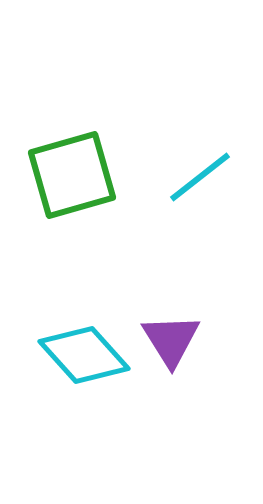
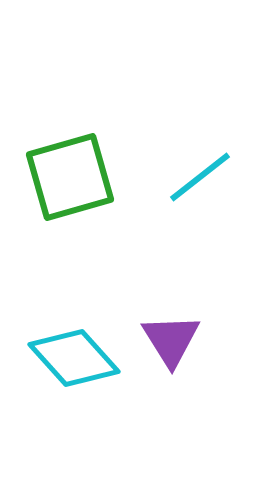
green square: moved 2 px left, 2 px down
cyan diamond: moved 10 px left, 3 px down
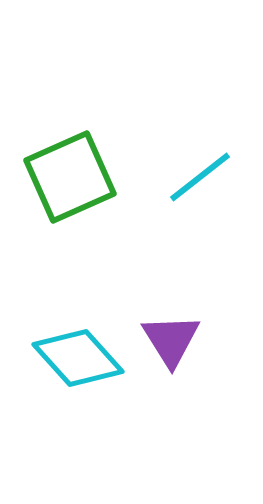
green square: rotated 8 degrees counterclockwise
cyan diamond: moved 4 px right
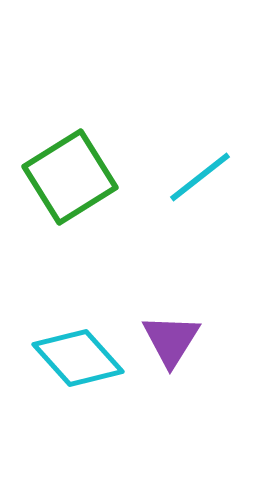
green square: rotated 8 degrees counterclockwise
purple triangle: rotated 4 degrees clockwise
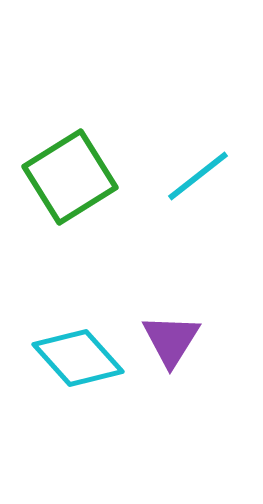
cyan line: moved 2 px left, 1 px up
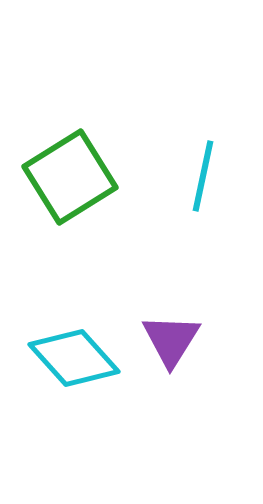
cyan line: moved 5 px right; rotated 40 degrees counterclockwise
cyan diamond: moved 4 px left
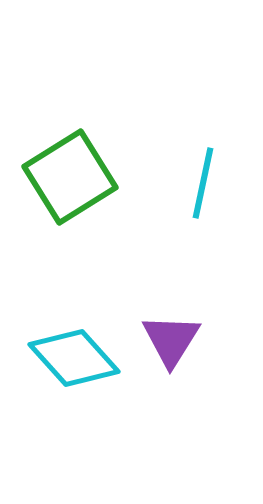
cyan line: moved 7 px down
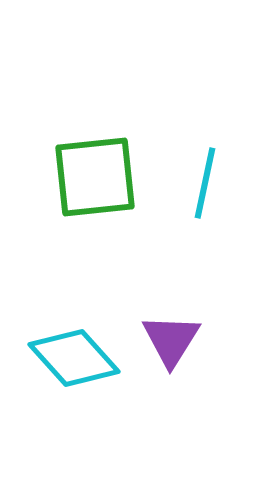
green square: moved 25 px right; rotated 26 degrees clockwise
cyan line: moved 2 px right
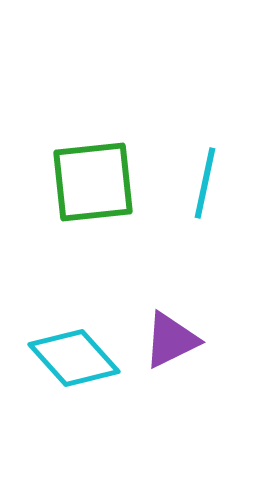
green square: moved 2 px left, 5 px down
purple triangle: rotated 32 degrees clockwise
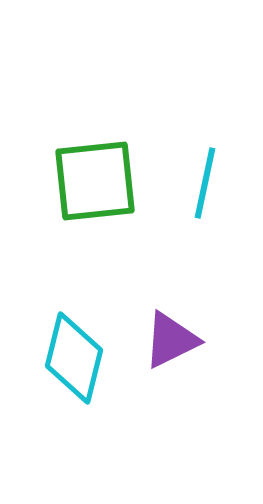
green square: moved 2 px right, 1 px up
cyan diamond: rotated 56 degrees clockwise
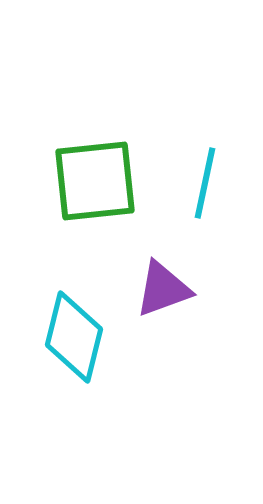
purple triangle: moved 8 px left, 51 px up; rotated 6 degrees clockwise
cyan diamond: moved 21 px up
